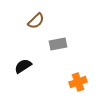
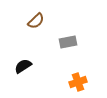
gray rectangle: moved 10 px right, 2 px up
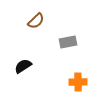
orange cross: rotated 18 degrees clockwise
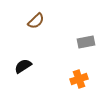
gray rectangle: moved 18 px right
orange cross: moved 1 px right, 3 px up; rotated 18 degrees counterclockwise
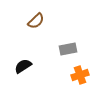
gray rectangle: moved 18 px left, 7 px down
orange cross: moved 1 px right, 4 px up
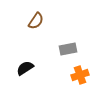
brown semicircle: rotated 12 degrees counterclockwise
black semicircle: moved 2 px right, 2 px down
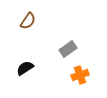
brown semicircle: moved 8 px left
gray rectangle: rotated 24 degrees counterclockwise
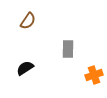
gray rectangle: rotated 54 degrees counterclockwise
orange cross: moved 14 px right
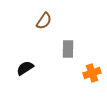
brown semicircle: moved 16 px right
orange cross: moved 2 px left, 2 px up
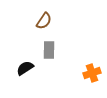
gray rectangle: moved 19 px left, 1 px down
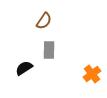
black semicircle: moved 1 px left
orange cross: moved 1 px down; rotated 18 degrees counterclockwise
